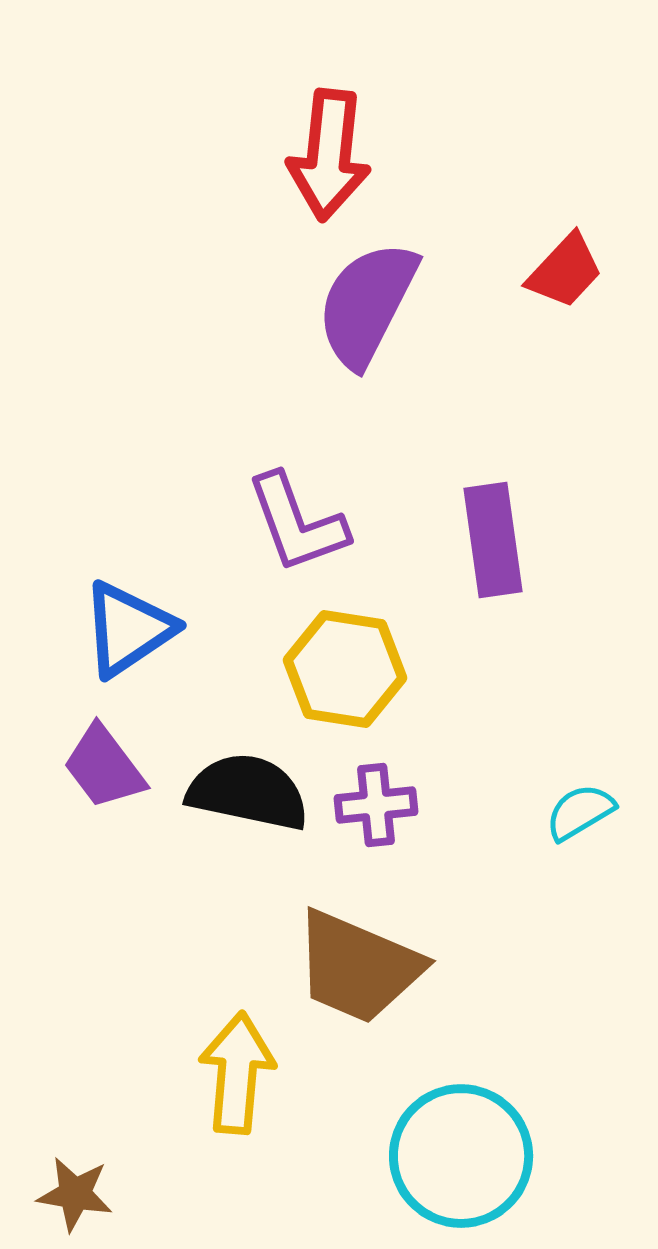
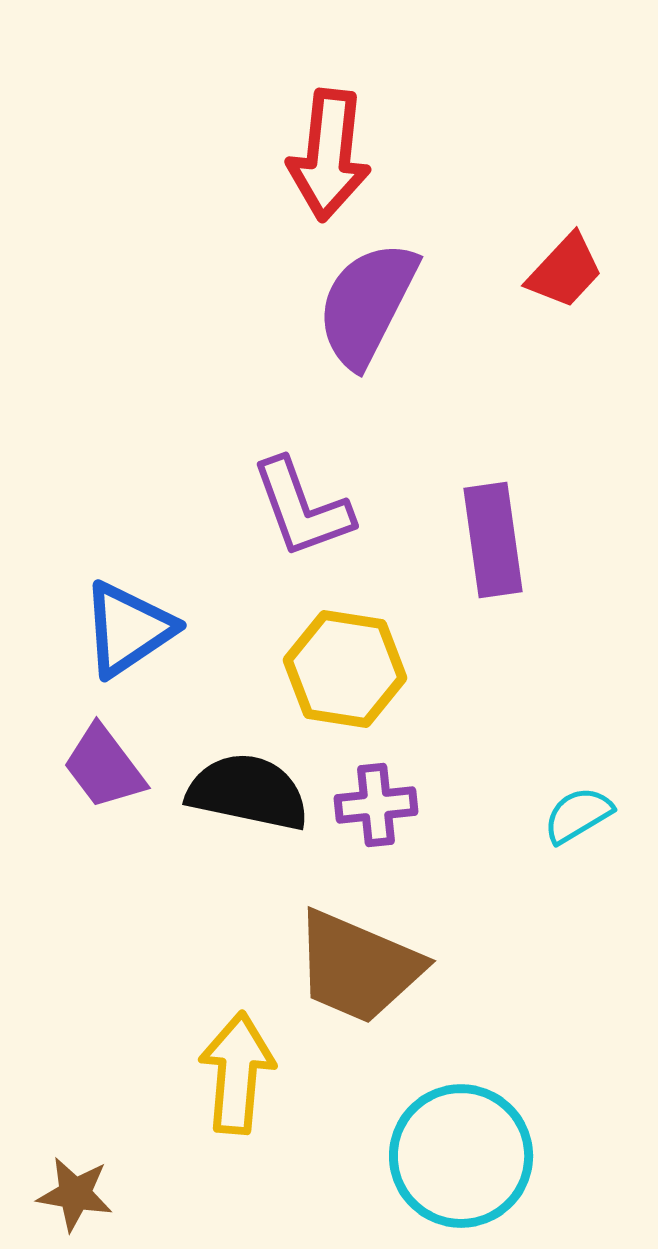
purple L-shape: moved 5 px right, 15 px up
cyan semicircle: moved 2 px left, 3 px down
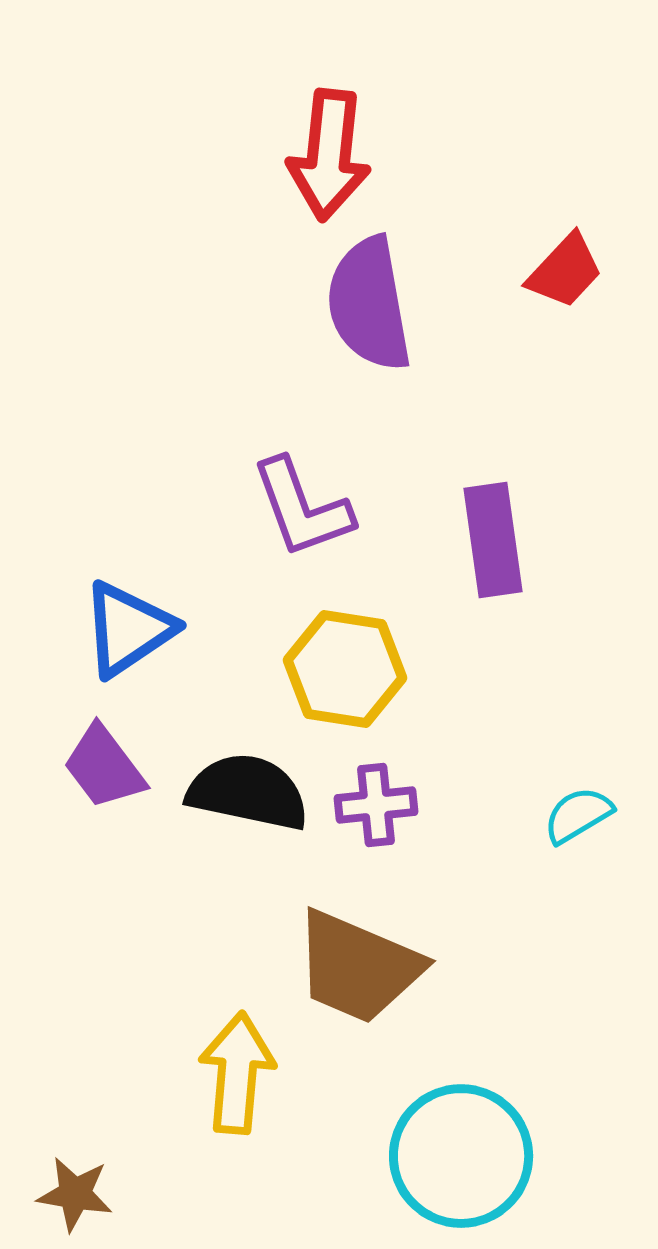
purple semicircle: moved 2 px right; rotated 37 degrees counterclockwise
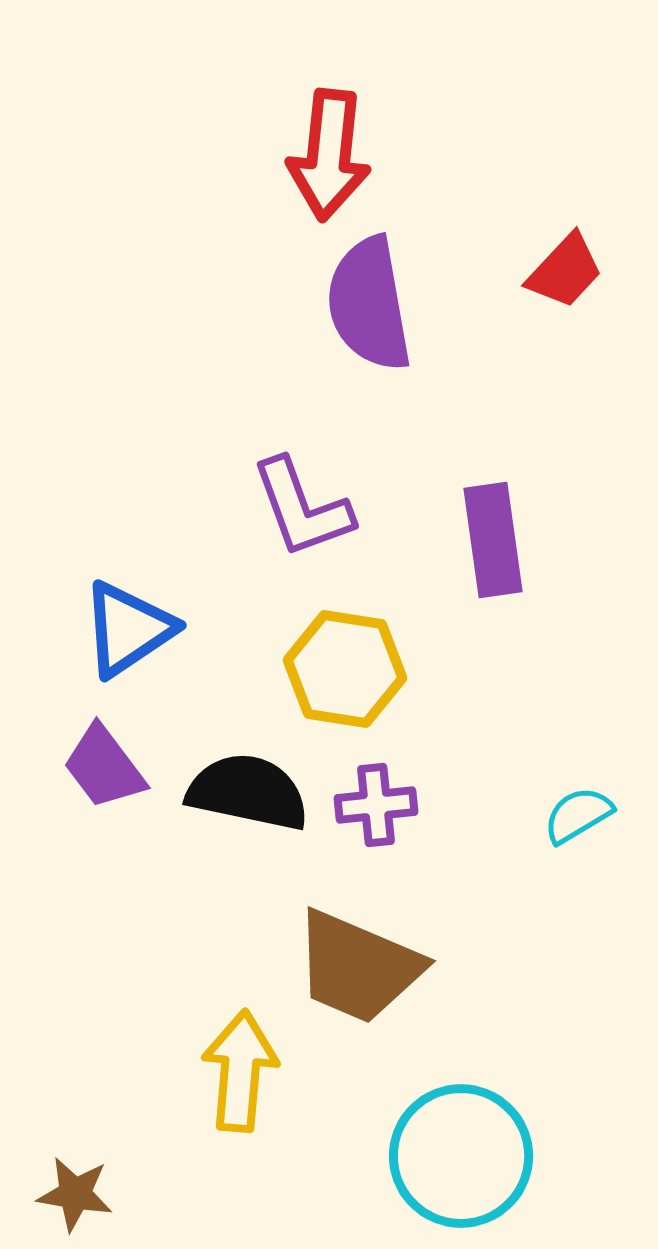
yellow arrow: moved 3 px right, 2 px up
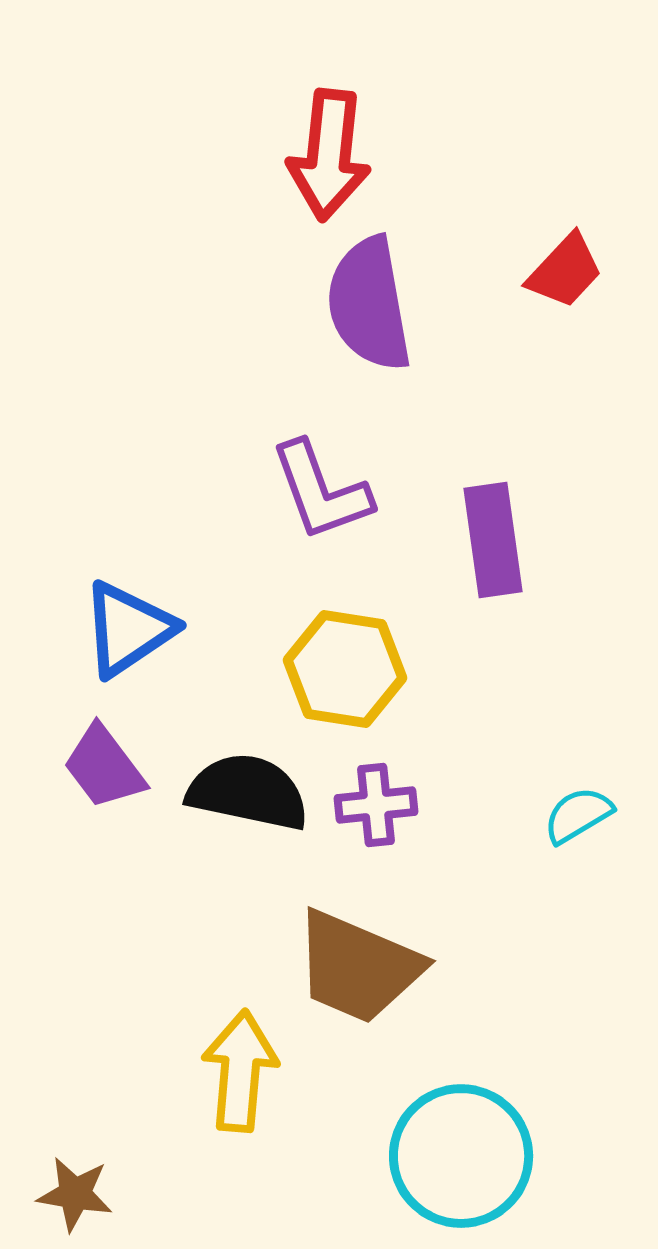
purple L-shape: moved 19 px right, 17 px up
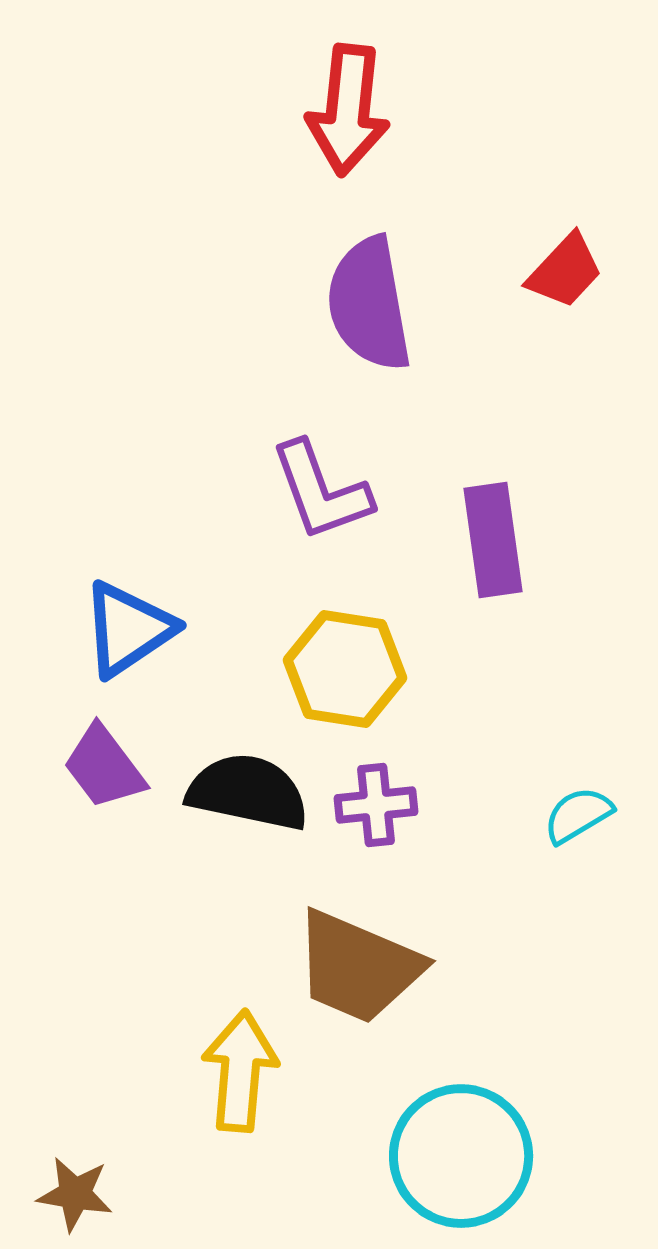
red arrow: moved 19 px right, 45 px up
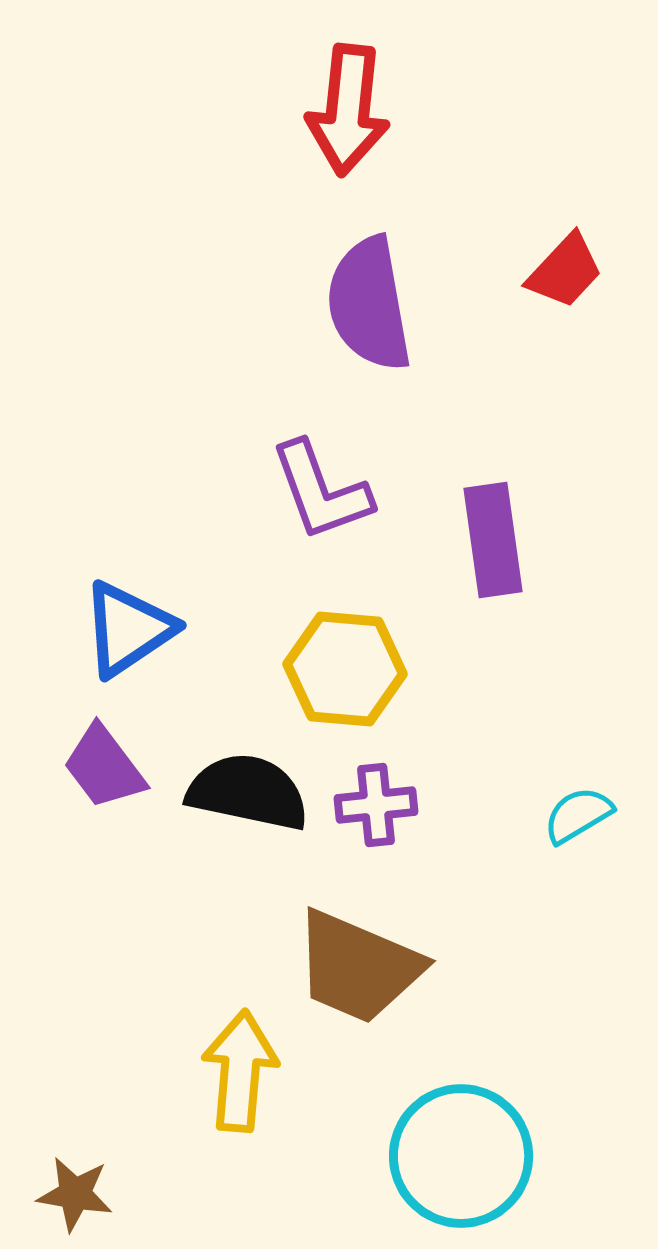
yellow hexagon: rotated 4 degrees counterclockwise
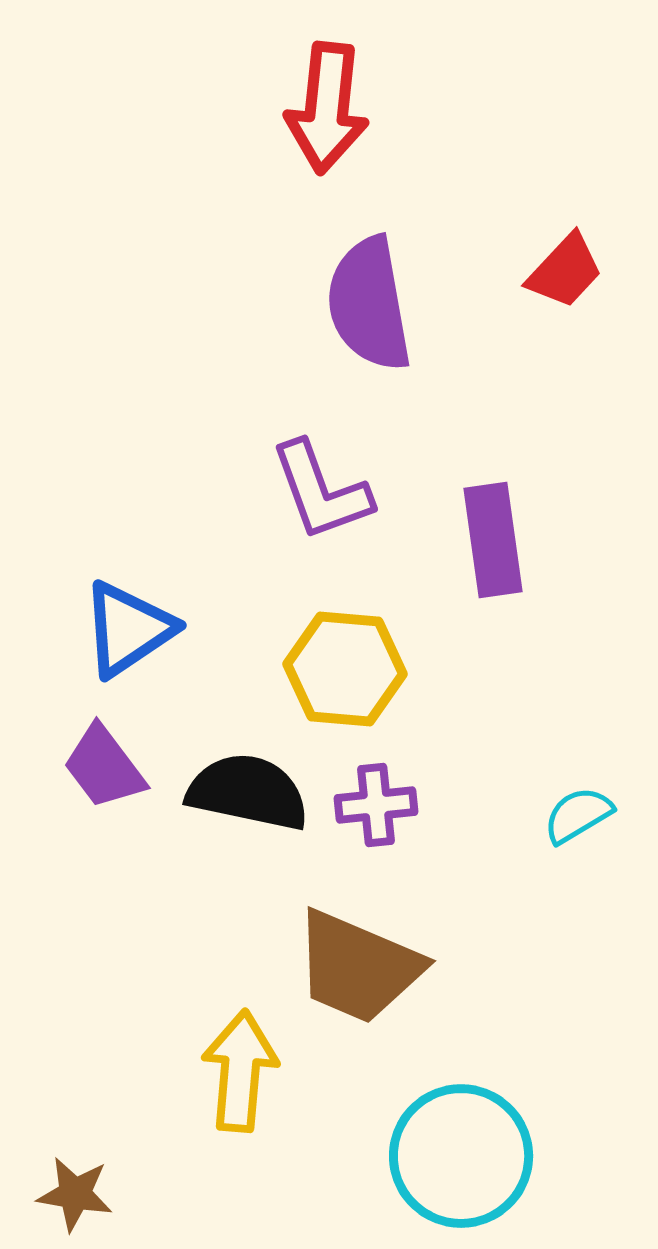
red arrow: moved 21 px left, 2 px up
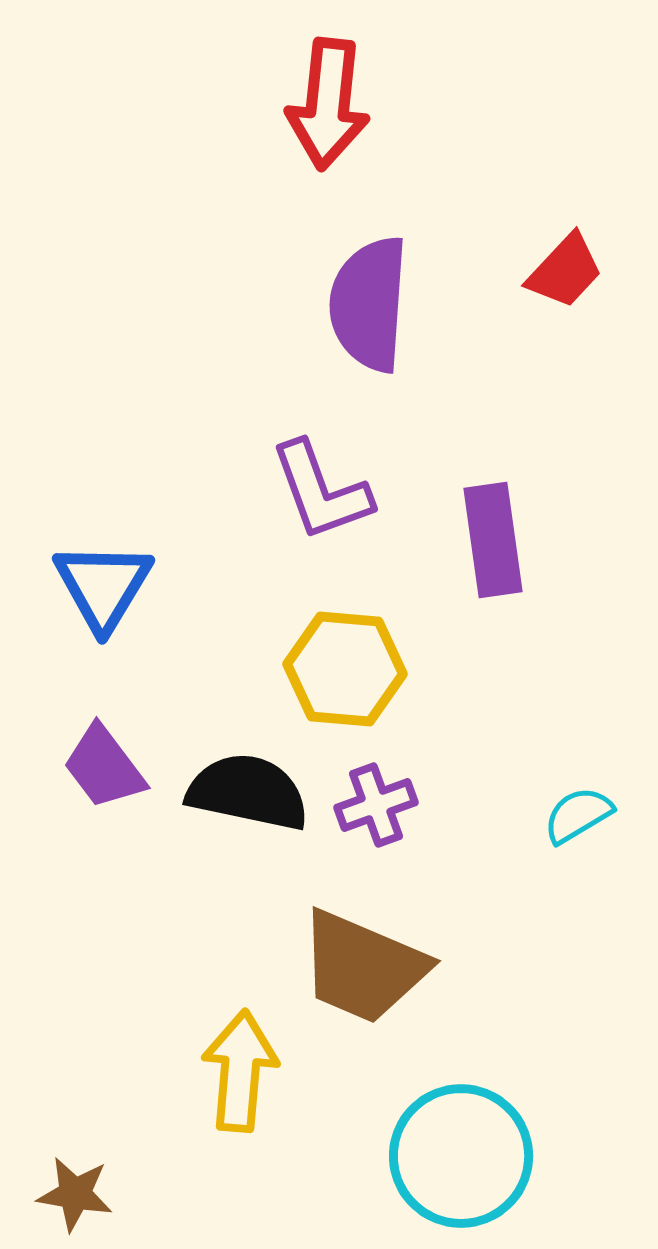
red arrow: moved 1 px right, 4 px up
purple semicircle: rotated 14 degrees clockwise
blue triangle: moved 25 px left, 43 px up; rotated 25 degrees counterclockwise
purple cross: rotated 14 degrees counterclockwise
brown trapezoid: moved 5 px right
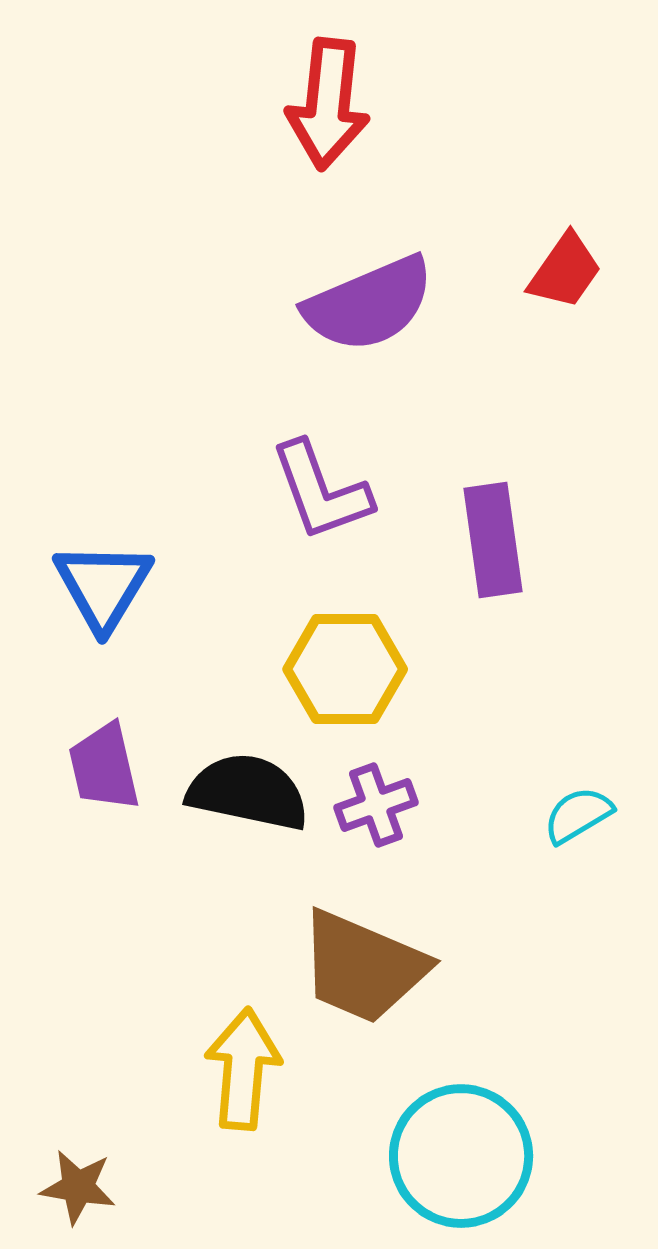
red trapezoid: rotated 8 degrees counterclockwise
purple semicircle: rotated 117 degrees counterclockwise
yellow hexagon: rotated 5 degrees counterclockwise
purple trapezoid: rotated 24 degrees clockwise
yellow arrow: moved 3 px right, 2 px up
brown star: moved 3 px right, 7 px up
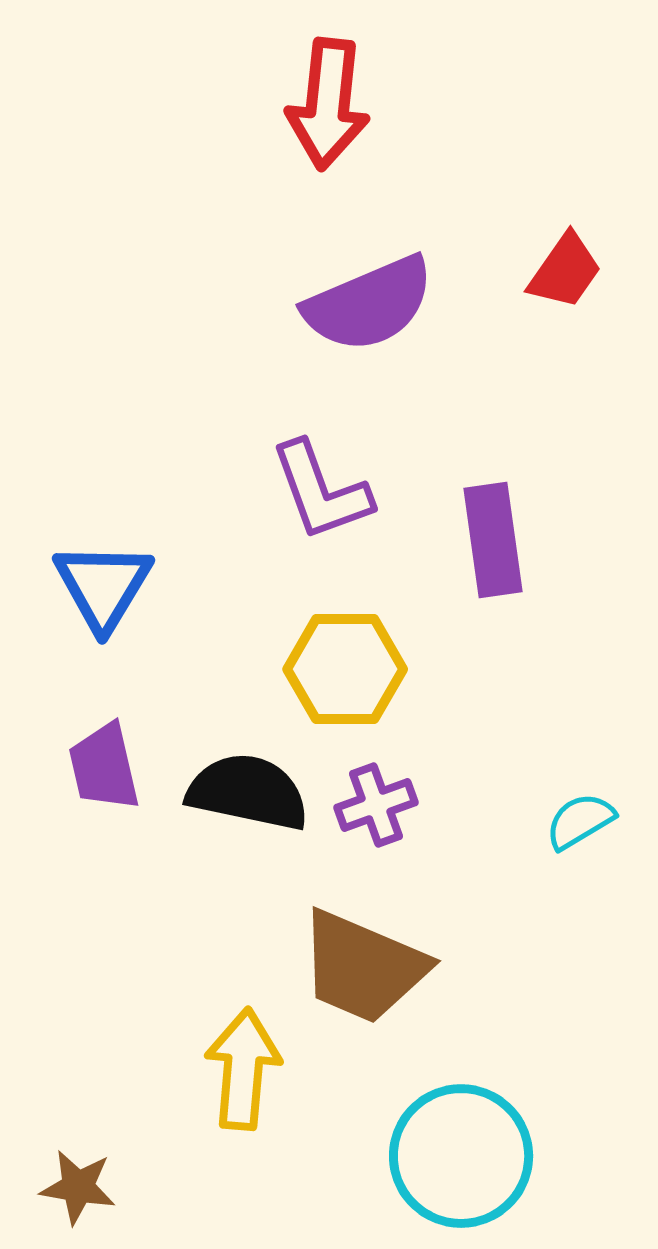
cyan semicircle: moved 2 px right, 6 px down
